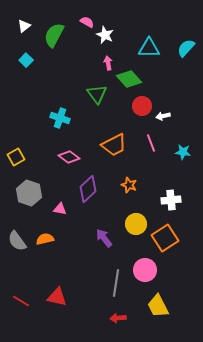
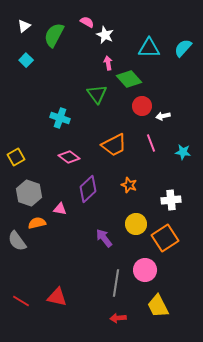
cyan semicircle: moved 3 px left
orange semicircle: moved 8 px left, 16 px up
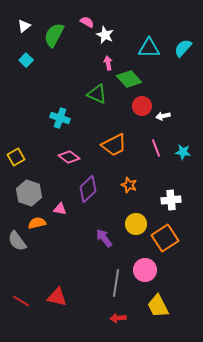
green triangle: rotated 30 degrees counterclockwise
pink line: moved 5 px right, 5 px down
